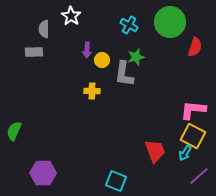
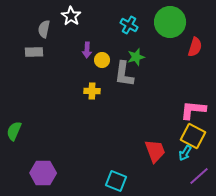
gray semicircle: rotated 12 degrees clockwise
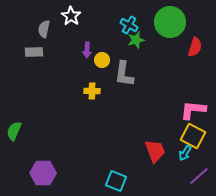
green star: moved 17 px up
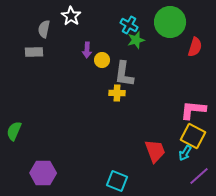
yellow cross: moved 25 px right, 2 px down
cyan square: moved 1 px right
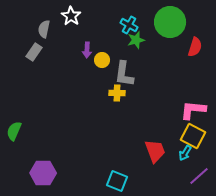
gray rectangle: rotated 54 degrees counterclockwise
